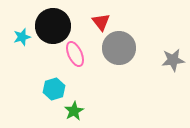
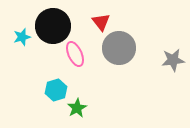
cyan hexagon: moved 2 px right, 1 px down
green star: moved 3 px right, 3 px up
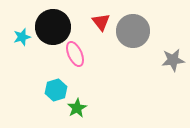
black circle: moved 1 px down
gray circle: moved 14 px right, 17 px up
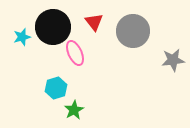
red triangle: moved 7 px left
pink ellipse: moved 1 px up
cyan hexagon: moved 2 px up
green star: moved 3 px left, 2 px down
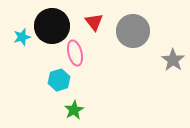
black circle: moved 1 px left, 1 px up
pink ellipse: rotated 10 degrees clockwise
gray star: rotated 30 degrees counterclockwise
cyan hexagon: moved 3 px right, 8 px up
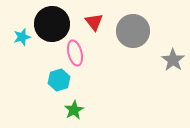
black circle: moved 2 px up
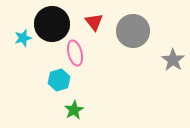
cyan star: moved 1 px right, 1 px down
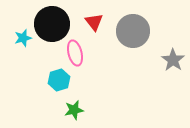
green star: rotated 18 degrees clockwise
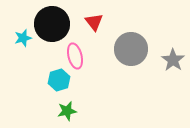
gray circle: moved 2 px left, 18 px down
pink ellipse: moved 3 px down
green star: moved 7 px left, 1 px down
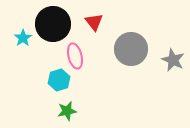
black circle: moved 1 px right
cyan star: rotated 18 degrees counterclockwise
gray star: rotated 10 degrees counterclockwise
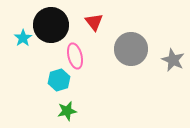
black circle: moved 2 px left, 1 px down
